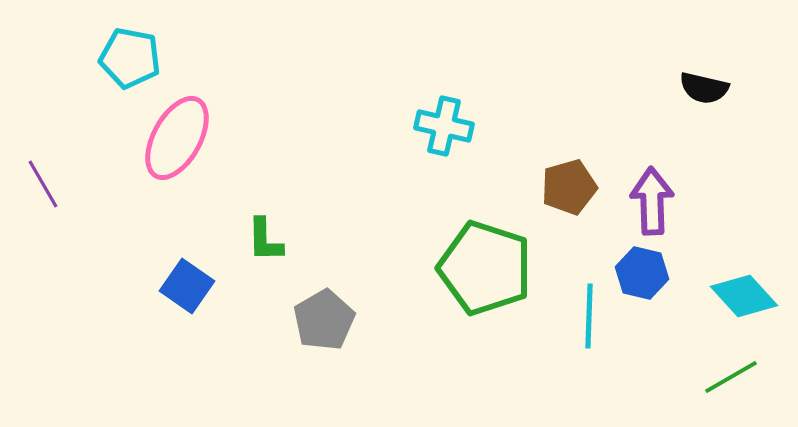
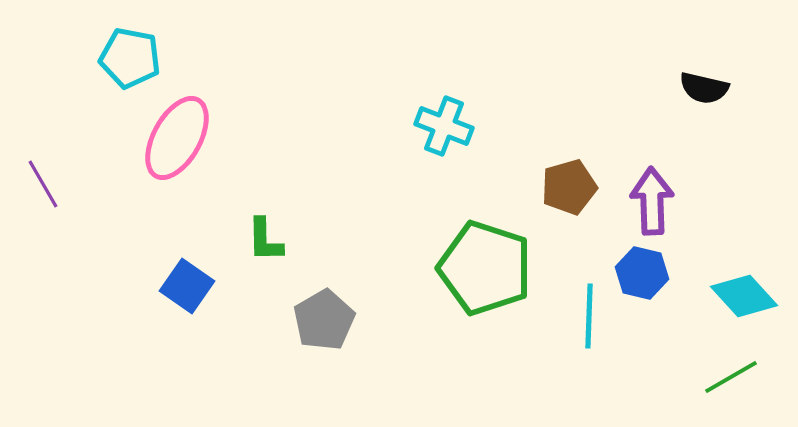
cyan cross: rotated 8 degrees clockwise
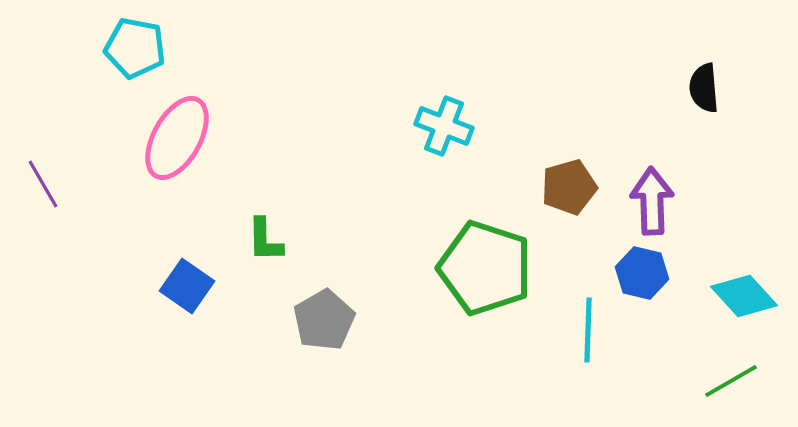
cyan pentagon: moved 5 px right, 10 px up
black semicircle: rotated 72 degrees clockwise
cyan line: moved 1 px left, 14 px down
green line: moved 4 px down
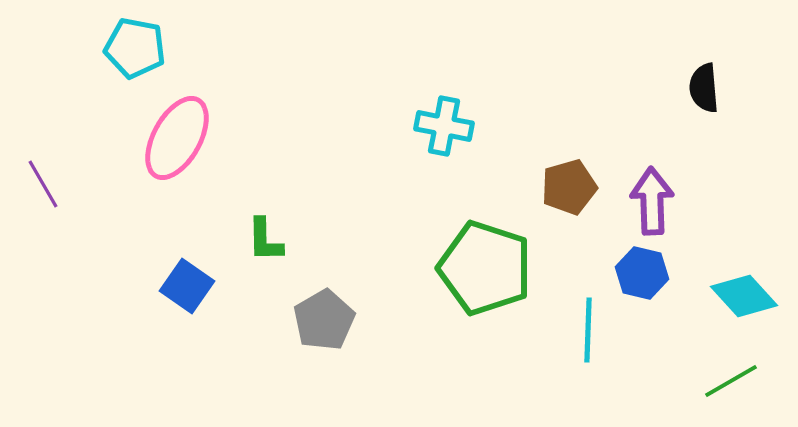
cyan cross: rotated 10 degrees counterclockwise
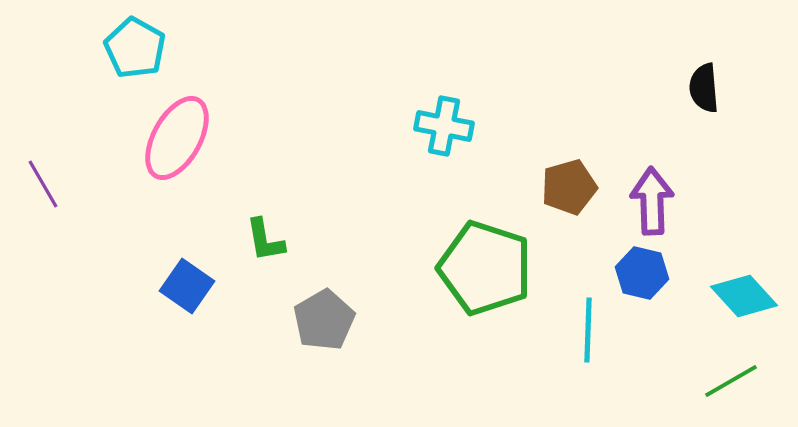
cyan pentagon: rotated 18 degrees clockwise
green L-shape: rotated 9 degrees counterclockwise
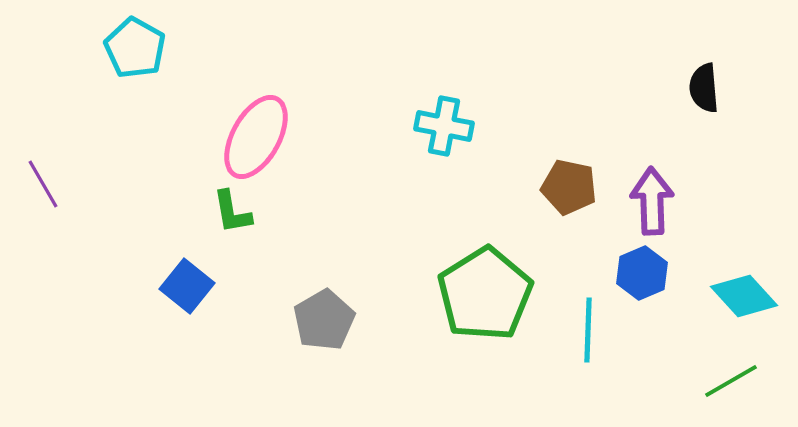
pink ellipse: moved 79 px right, 1 px up
brown pentagon: rotated 28 degrees clockwise
green L-shape: moved 33 px left, 28 px up
green pentagon: moved 26 px down; rotated 22 degrees clockwise
blue hexagon: rotated 24 degrees clockwise
blue square: rotated 4 degrees clockwise
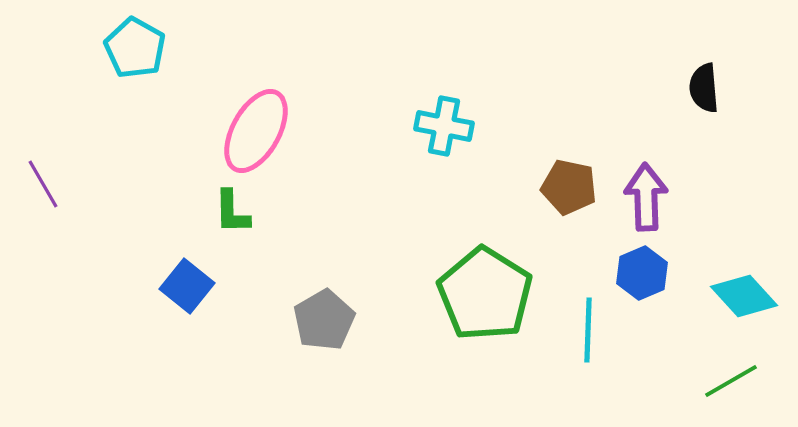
pink ellipse: moved 6 px up
purple arrow: moved 6 px left, 4 px up
green L-shape: rotated 9 degrees clockwise
green pentagon: rotated 8 degrees counterclockwise
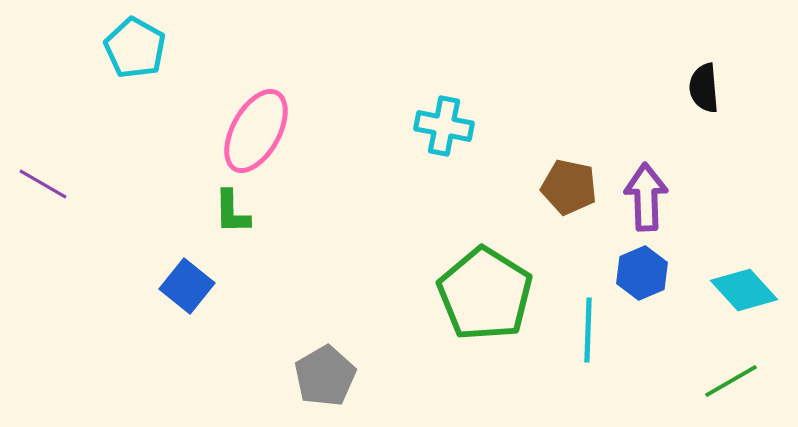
purple line: rotated 30 degrees counterclockwise
cyan diamond: moved 6 px up
gray pentagon: moved 1 px right, 56 px down
